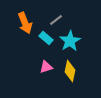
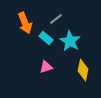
gray line: moved 1 px up
cyan star: rotated 10 degrees counterclockwise
yellow diamond: moved 13 px right, 1 px up
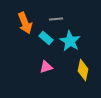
gray line: rotated 32 degrees clockwise
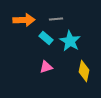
orange arrow: moved 1 px left, 3 px up; rotated 70 degrees counterclockwise
yellow diamond: moved 1 px right, 1 px down
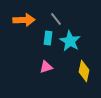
gray line: rotated 56 degrees clockwise
cyan rectangle: moved 2 px right; rotated 56 degrees clockwise
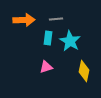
gray line: rotated 56 degrees counterclockwise
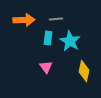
pink triangle: rotated 48 degrees counterclockwise
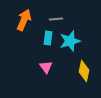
orange arrow: rotated 65 degrees counterclockwise
cyan star: rotated 25 degrees clockwise
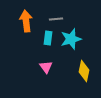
orange arrow: moved 2 px right, 1 px down; rotated 30 degrees counterclockwise
cyan star: moved 1 px right, 2 px up
